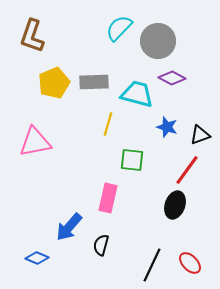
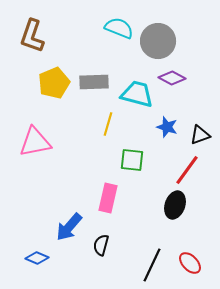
cyan semicircle: rotated 68 degrees clockwise
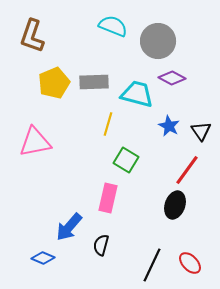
cyan semicircle: moved 6 px left, 2 px up
blue star: moved 2 px right, 1 px up; rotated 10 degrees clockwise
black triangle: moved 1 px right, 4 px up; rotated 45 degrees counterclockwise
green square: moved 6 px left; rotated 25 degrees clockwise
blue diamond: moved 6 px right
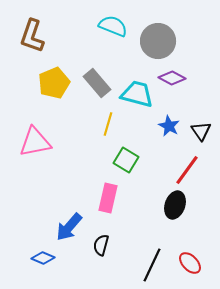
gray rectangle: moved 3 px right, 1 px down; rotated 52 degrees clockwise
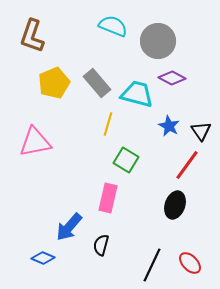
red line: moved 5 px up
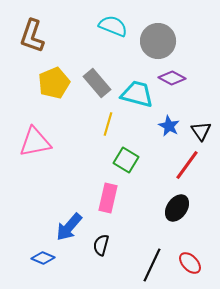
black ellipse: moved 2 px right, 3 px down; rotated 16 degrees clockwise
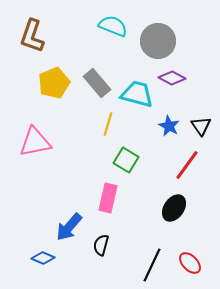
black triangle: moved 5 px up
black ellipse: moved 3 px left
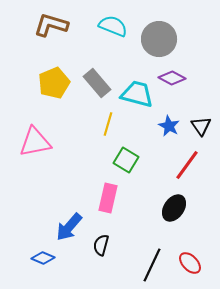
brown L-shape: moved 19 px right, 11 px up; rotated 88 degrees clockwise
gray circle: moved 1 px right, 2 px up
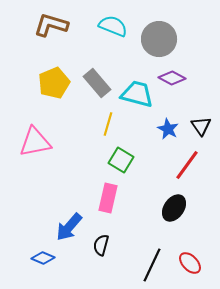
blue star: moved 1 px left, 3 px down
green square: moved 5 px left
